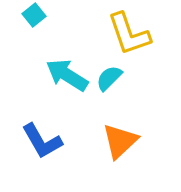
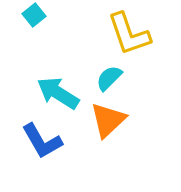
cyan arrow: moved 9 px left, 18 px down
orange triangle: moved 12 px left, 21 px up
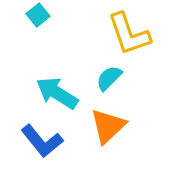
cyan square: moved 4 px right
cyan arrow: moved 1 px left
orange triangle: moved 6 px down
blue L-shape: rotated 9 degrees counterclockwise
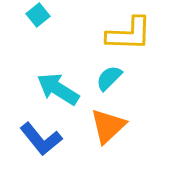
yellow L-shape: rotated 69 degrees counterclockwise
cyan arrow: moved 1 px right, 4 px up
blue L-shape: moved 1 px left, 2 px up
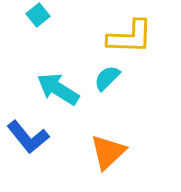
yellow L-shape: moved 1 px right, 3 px down
cyan semicircle: moved 2 px left
orange triangle: moved 26 px down
blue L-shape: moved 13 px left, 2 px up
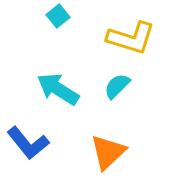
cyan square: moved 20 px right, 1 px down
yellow L-shape: moved 1 px right, 1 px down; rotated 15 degrees clockwise
cyan semicircle: moved 10 px right, 8 px down
blue L-shape: moved 6 px down
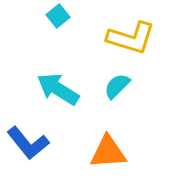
orange triangle: rotated 39 degrees clockwise
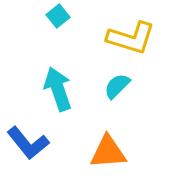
cyan arrow: rotated 39 degrees clockwise
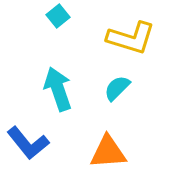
cyan semicircle: moved 2 px down
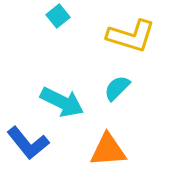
yellow L-shape: moved 2 px up
cyan arrow: moved 4 px right, 13 px down; rotated 135 degrees clockwise
orange triangle: moved 2 px up
